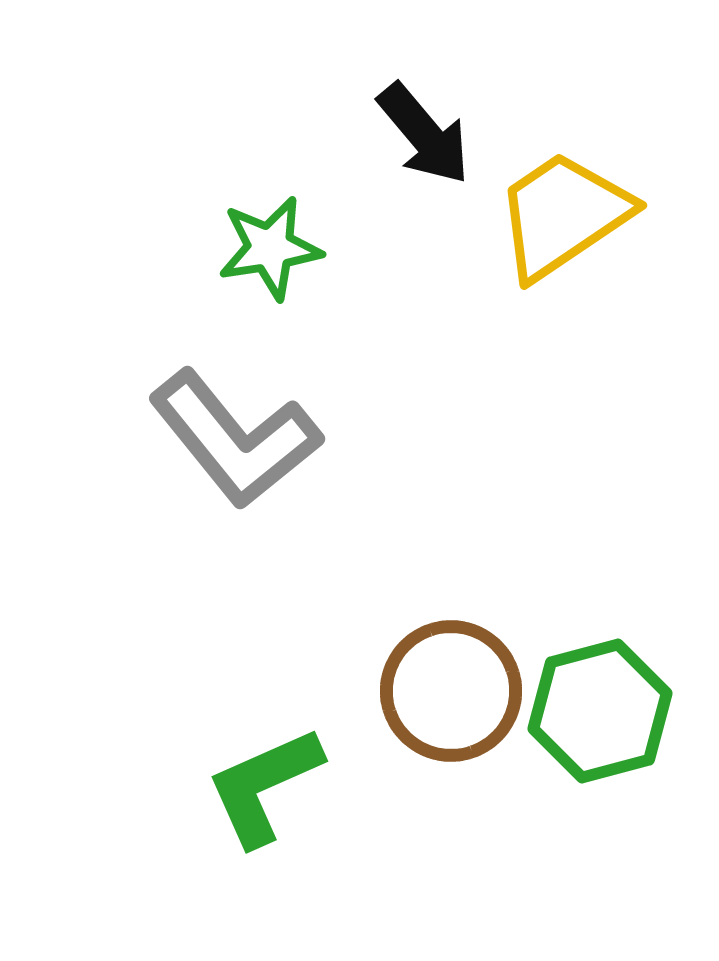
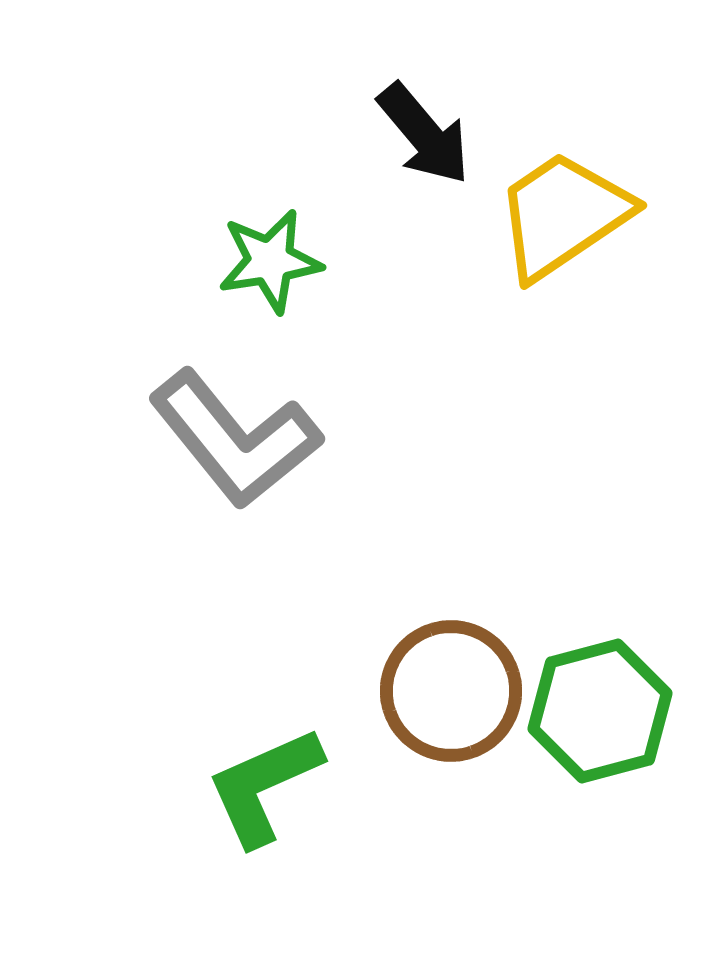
green star: moved 13 px down
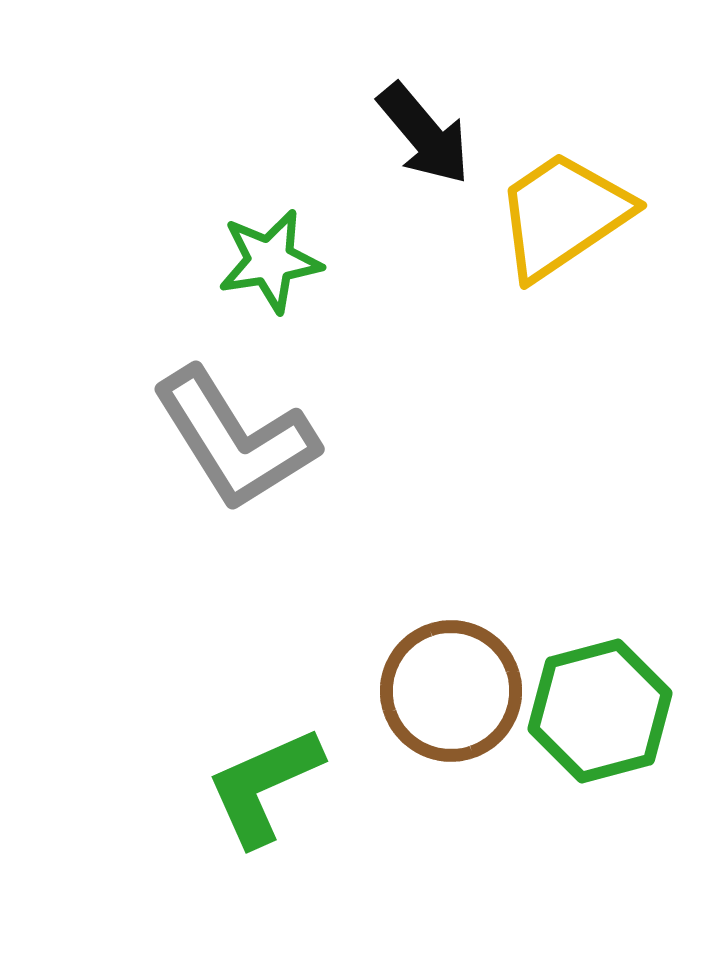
gray L-shape: rotated 7 degrees clockwise
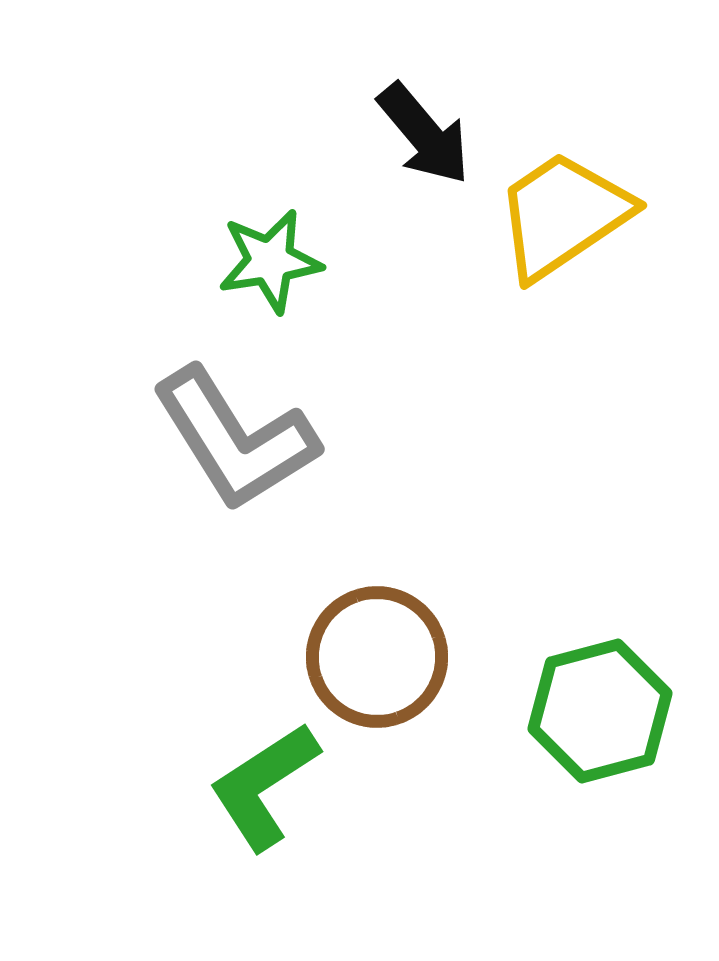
brown circle: moved 74 px left, 34 px up
green L-shape: rotated 9 degrees counterclockwise
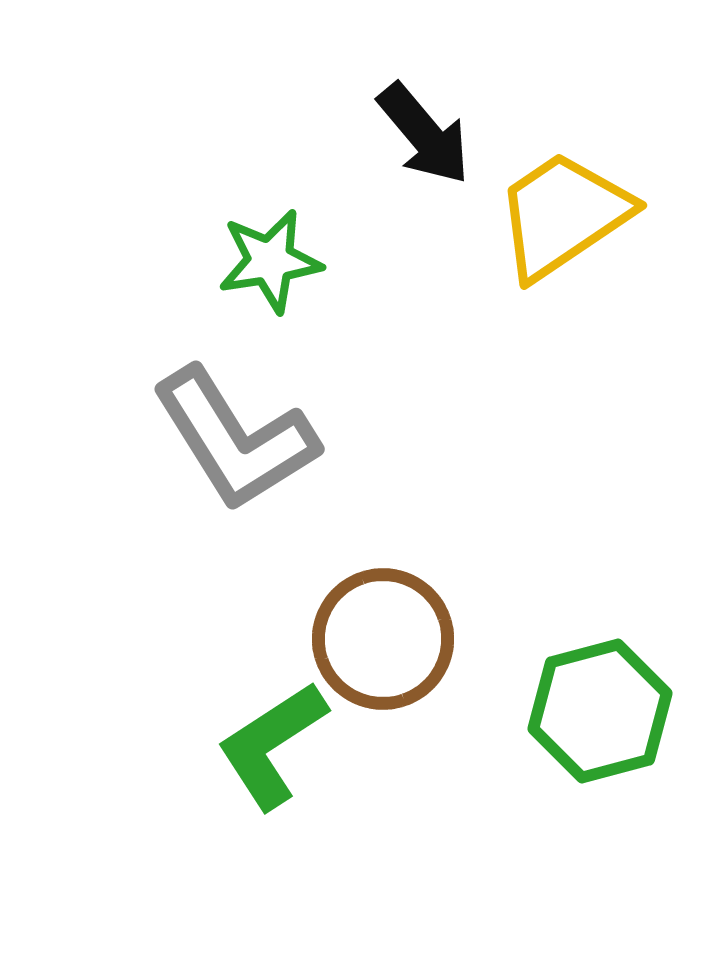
brown circle: moved 6 px right, 18 px up
green L-shape: moved 8 px right, 41 px up
